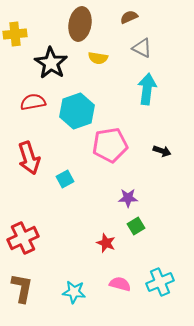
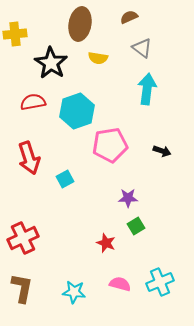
gray triangle: rotated 10 degrees clockwise
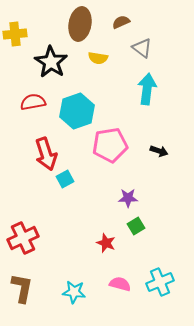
brown semicircle: moved 8 px left, 5 px down
black star: moved 1 px up
black arrow: moved 3 px left
red arrow: moved 17 px right, 4 px up
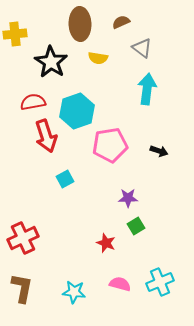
brown ellipse: rotated 12 degrees counterclockwise
red arrow: moved 18 px up
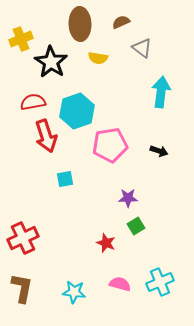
yellow cross: moved 6 px right, 5 px down; rotated 15 degrees counterclockwise
cyan arrow: moved 14 px right, 3 px down
cyan square: rotated 18 degrees clockwise
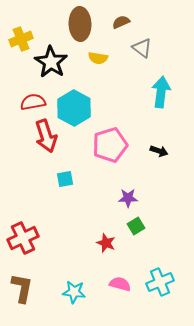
cyan hexagon: moved 3 px left, 3 px up; rotated 12 degrees counterclockwise
pink pentagon: rotated 8 degrees counterclockwise
